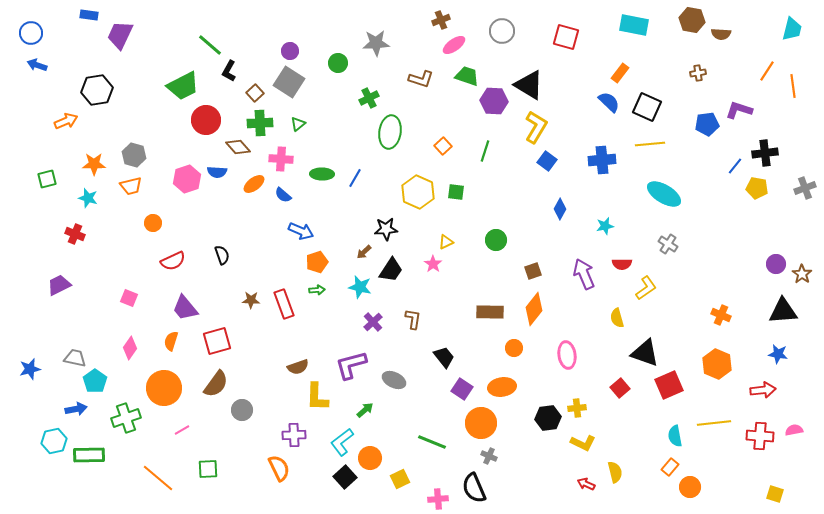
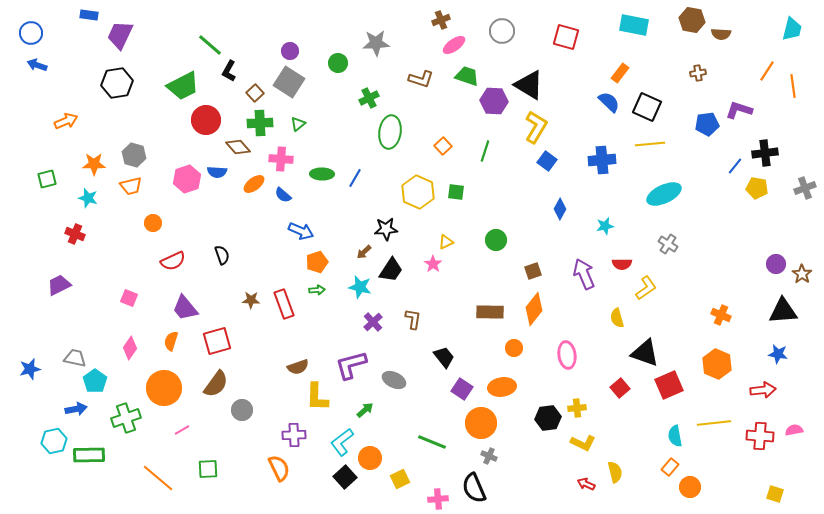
black hexagon at (97, 90): moved 20 px right, 7 px up
cyan ellipse at (664, 194): rotated 56 degrees counterclockwise
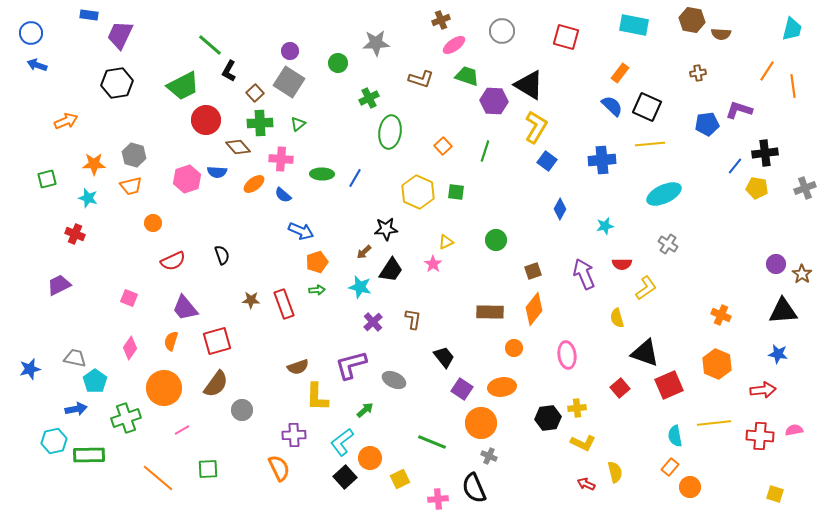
blue semicircle at (609, 102): moved 3 px right, 4 px down
